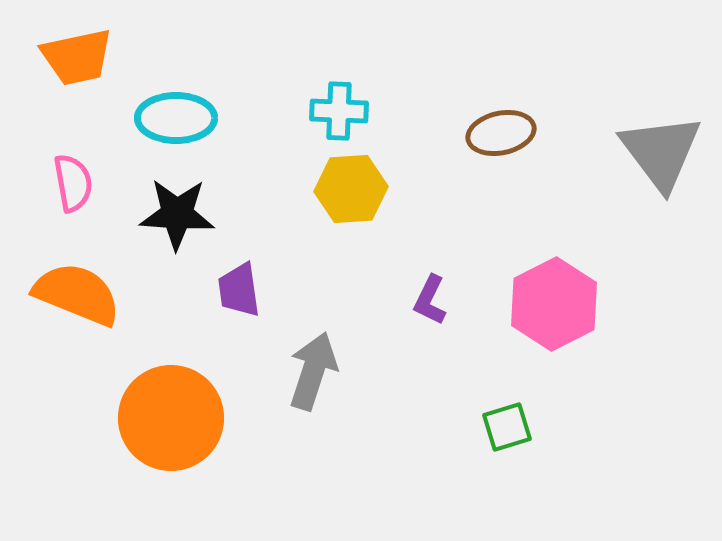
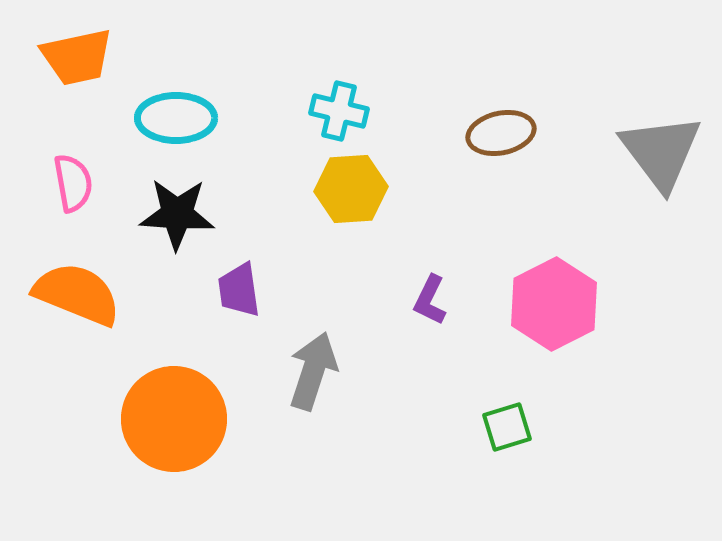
cyan cross: rotated 12 degrees clockwise
orange circle: moved 3 px right, 1 px down
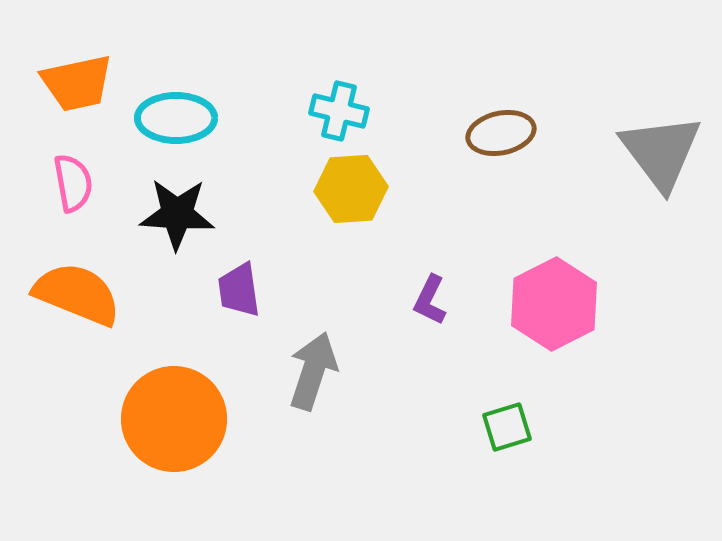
orange trapezoid: moved 26 px down
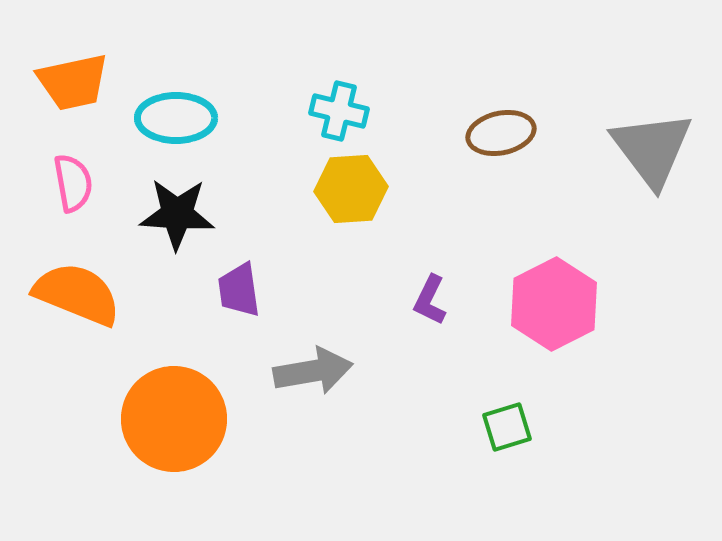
orange trapezoid: moved 4 px left, 1 px up
gray triangle: moved 9 px left, 3 px up
gray arrow: rotated 62 degrees clockwise
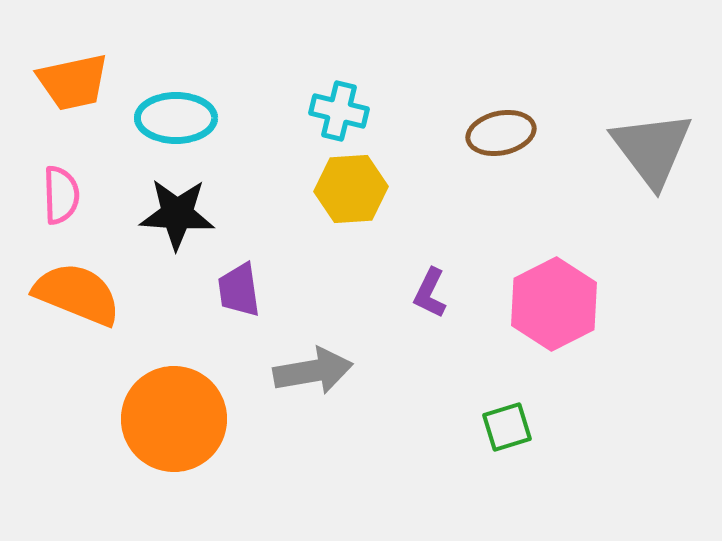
pink semicircle: moved 12 px left, 12 px down; rotated 8 degrees clockwise
purple L-shape: moved 7 px up
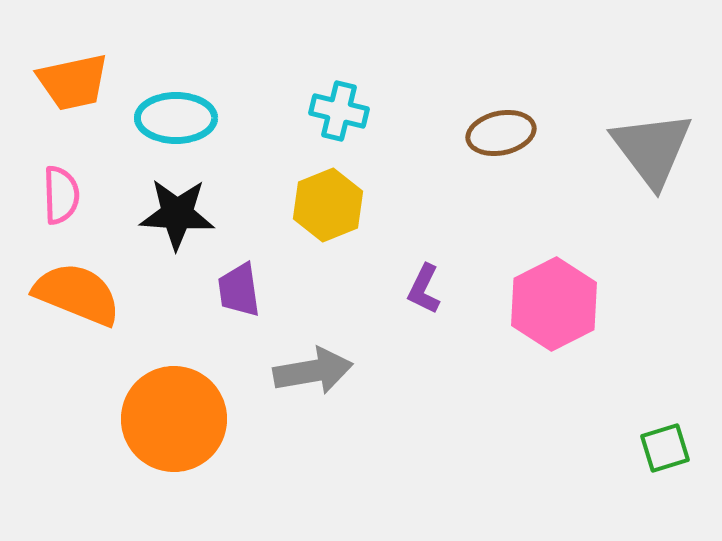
yellow hexagon: moved 23 px left, 16 px down; rotated 18 degrees counterclockwise
purple L-shape: moved 6 px left, 4 px up
green square: moved 158 px right, 21 px down
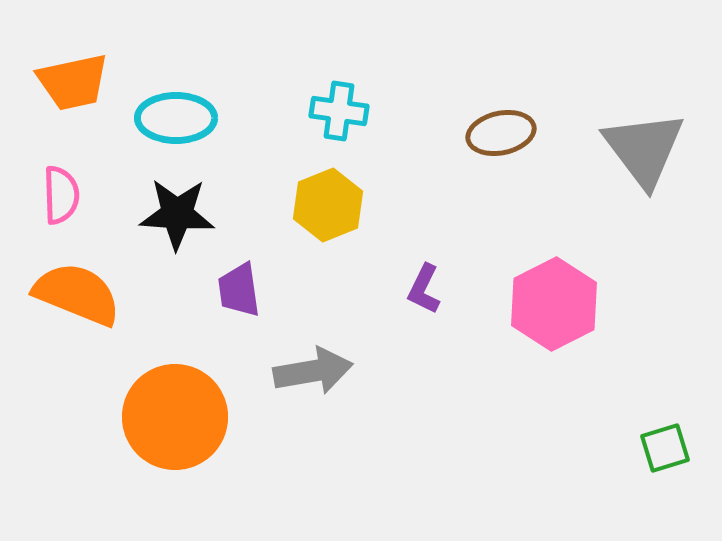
cyan cross: rotated 6 degrees counterclockwise
gray triangle: moved 8 px left
orange circle: moved 1 px right, 2 px up
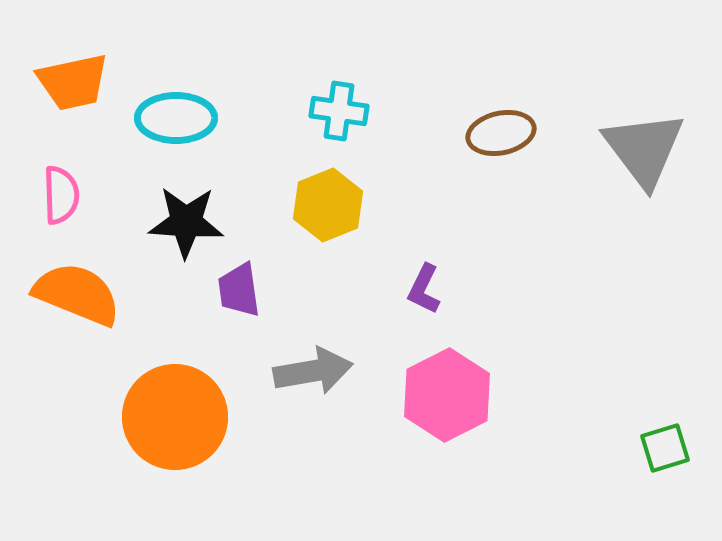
black star: moved 9 px right, 8 px down
pink hexagon: moved 107 px left, 91 px down
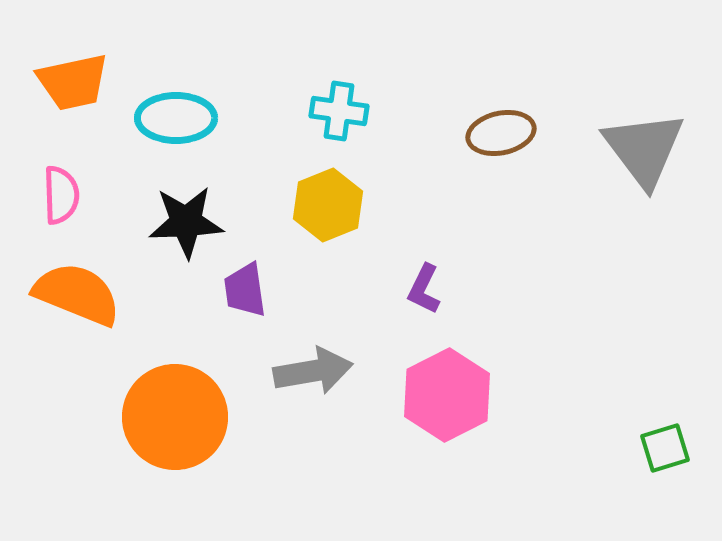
black star: rotated 6 degrees counterclockwise
purple trapezoid: moved 6 px right
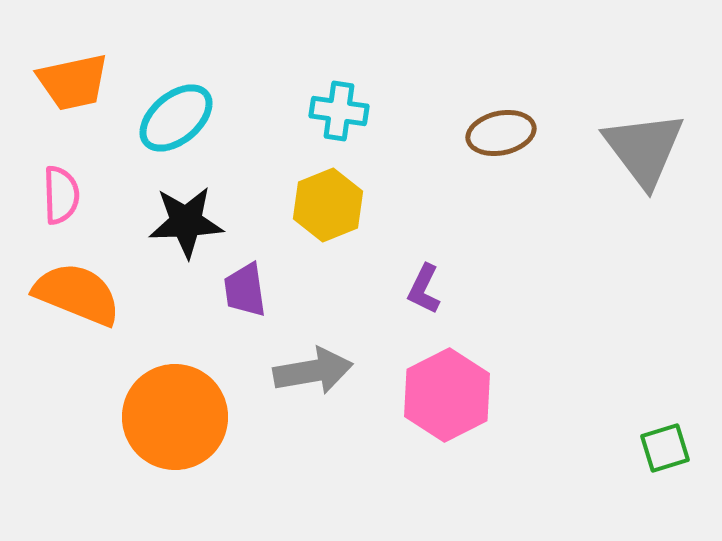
cyan ellipse: rotated 40 degrees counterclockwise
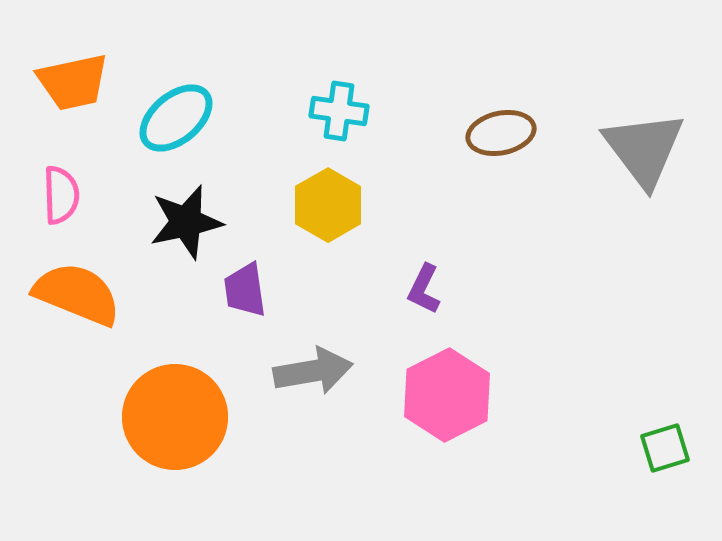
yellow hexagon: rotated 8 degrees counterclockwise
black star: rotated 10 degrees counterclockwise
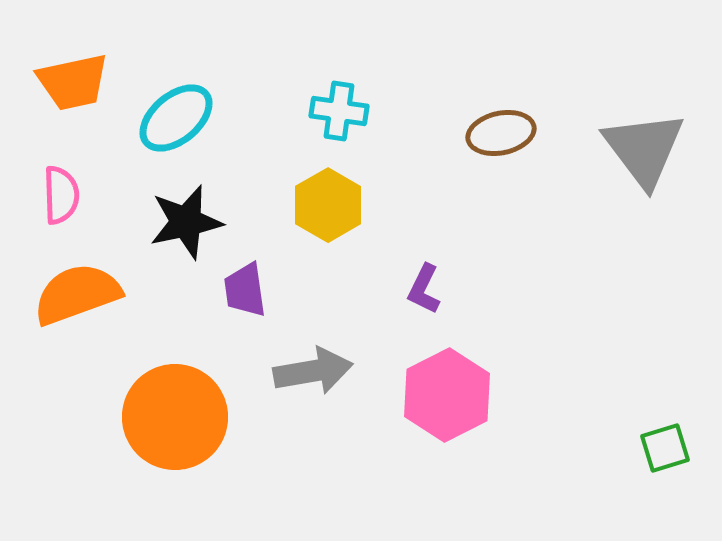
orange semicircle: rotated 42 degrees counterclockwise
